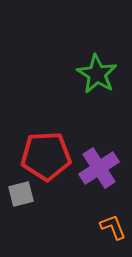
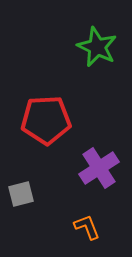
green star: moved 27 px up; rotated 6 degrees counterclockwise
red pentagon: moved 36 px up
orange L-shape: moved 26 px left
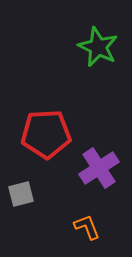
green star: moved 1 px right
red pentagon: moved 14 px down
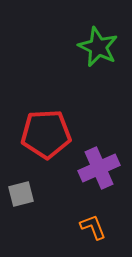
purple cross: rotated 9 degrees clockwise
orange L-shape: moved 6 px right
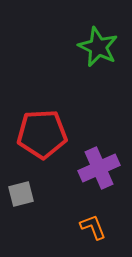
red pentagon: moved 4 px left
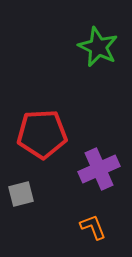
purple cross: moved 1 px down
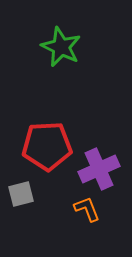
green star: moved 37 px left
red pentagon: moved 5 px right, 12 px down
orange L-shape: moved 6 px left, 18 px up
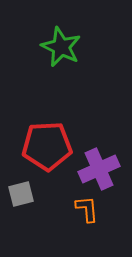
orange L-shape: rotated 16 degrees clockwise
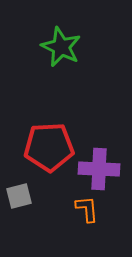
red pentagon: moved 2 px right, 1 px down
purple cross: rotated 27 degrees clockwise
gray square: moved 2 px left, 2 px down
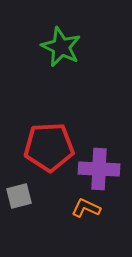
orange L-shape: moved 1 px left, 1 px up; rotated 60 degrees counterclockwise
